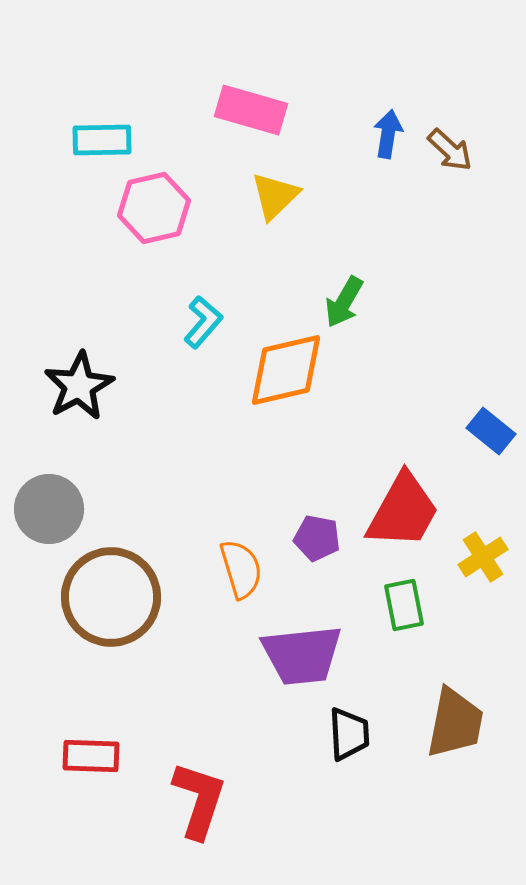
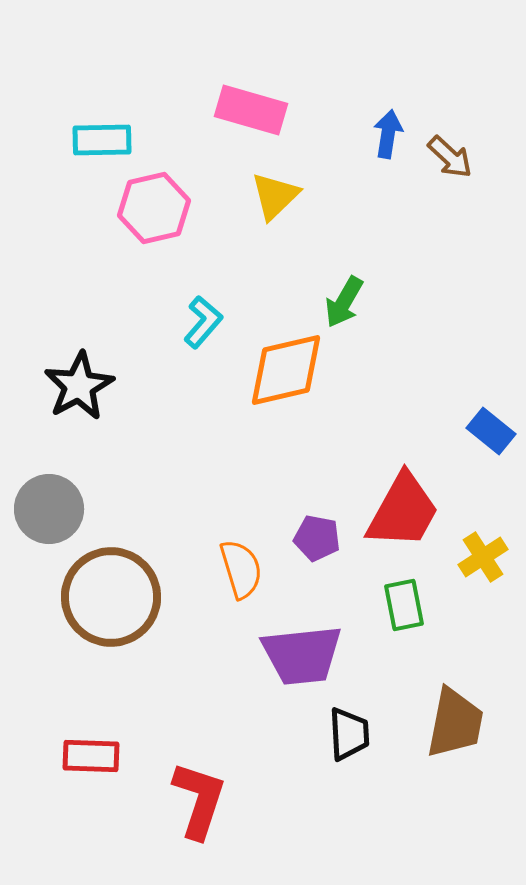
brown arrow: moved 7 px down
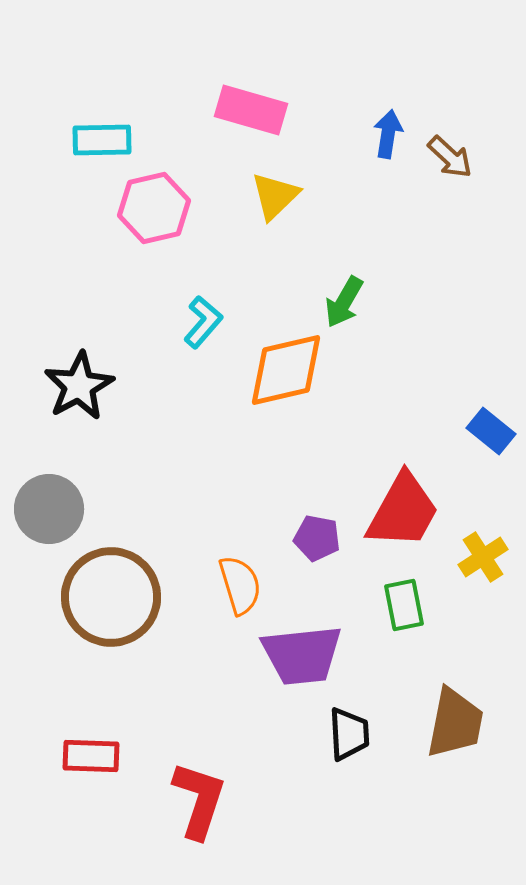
orange semicircle: moved 1 px left, 16 px down
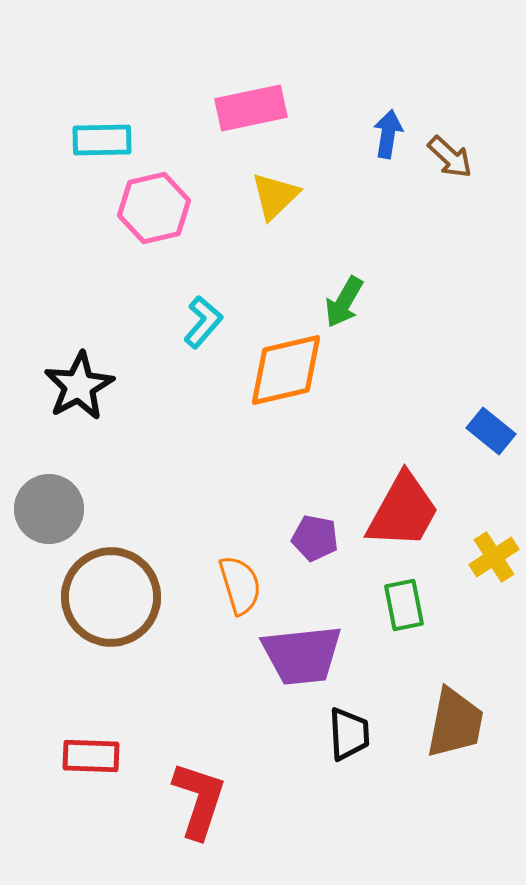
pink rectangle: moved 2 px up; rotated 28 degrees counterclockwise
purple pentagon: moved 2 px left
yellow cross: moved 11 px right
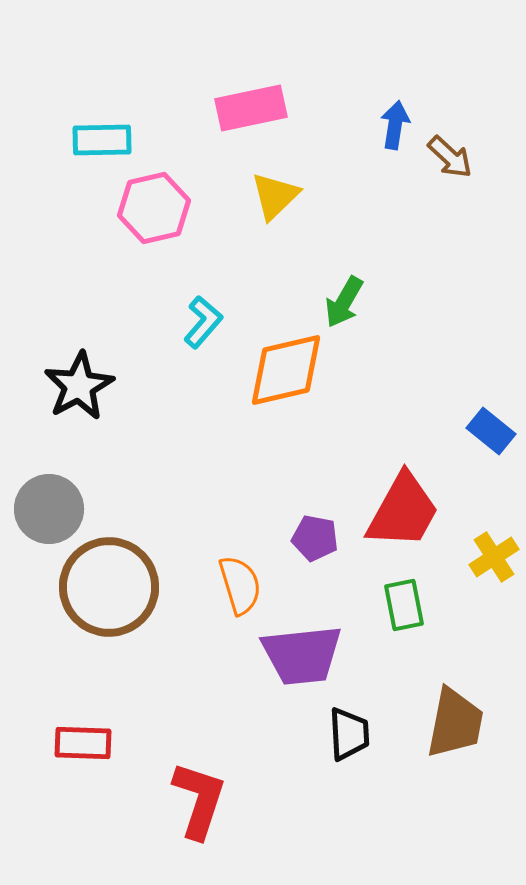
blue arrow: moved 7 px right, 9 px up
brown circle: moved 2 px left, 10 px up
red rectangle: moved 8 px left, 13 px up
